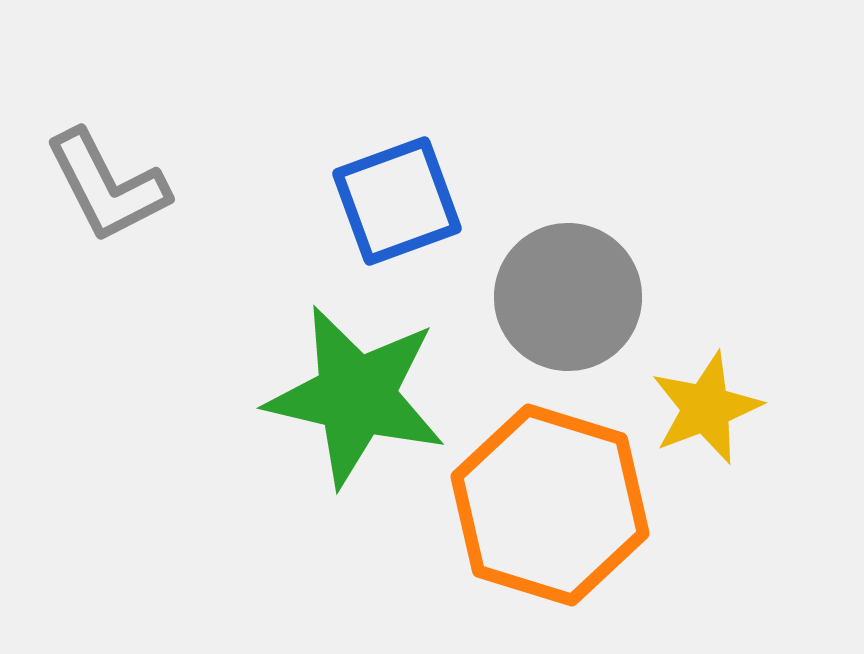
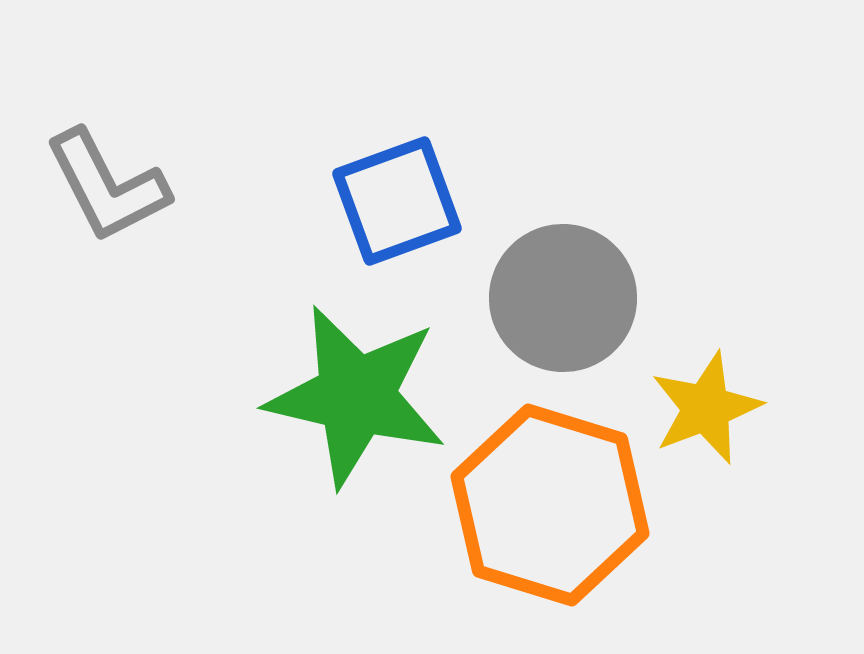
gray circle: moved 5 px left, 1 px down
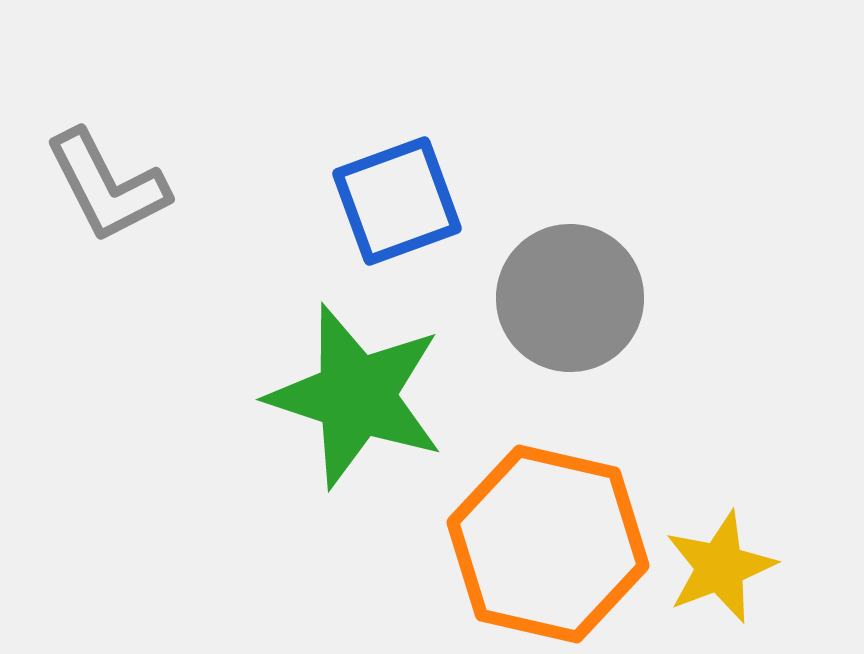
gray circle: moved 7 px right
green star: rotated 5 degrees clockwise
yellow star: moved 14 px right, 159 px down
orange hexagon: moved 2 px left, 39 px down; rotated 4 degrees counterclockwise
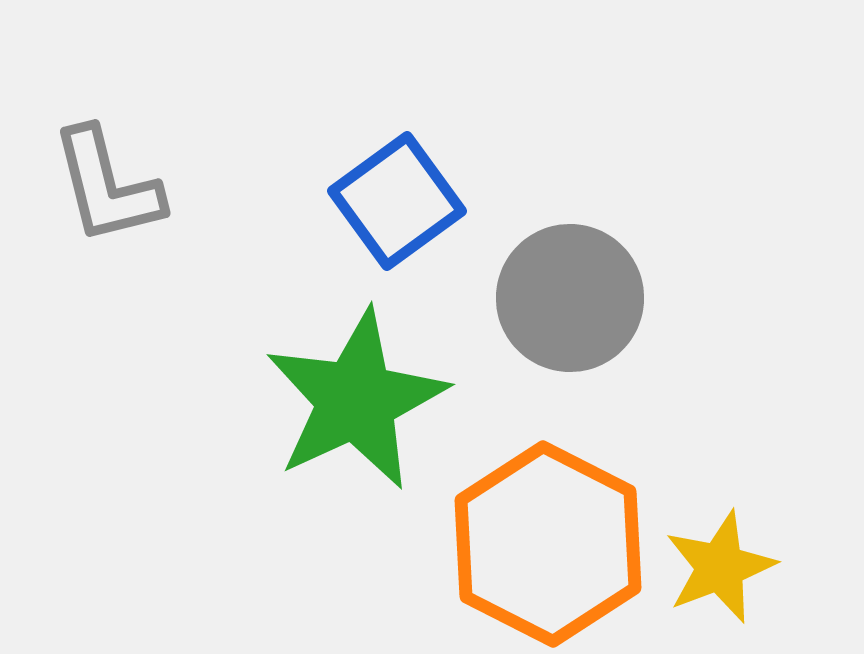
gray L-shape: rotated 13 degrees clockwise
blue square: rotated 16 degrees counterclockwise
green star: moved 4 px down; rotated 29 degrees clockwise
orange hexagon: rotated 14 degrees clockwise
